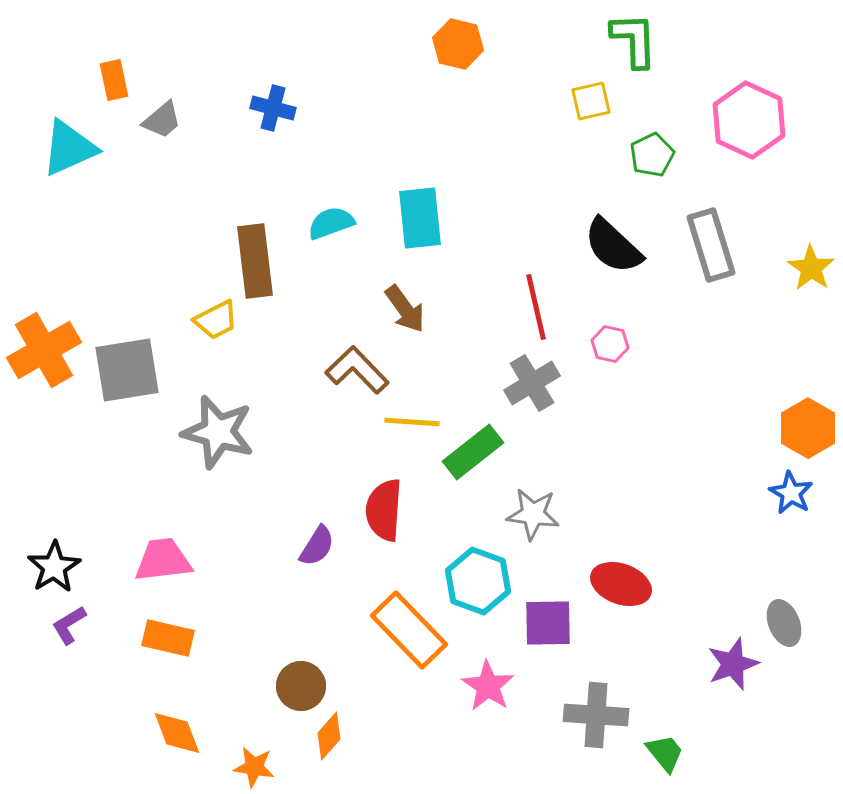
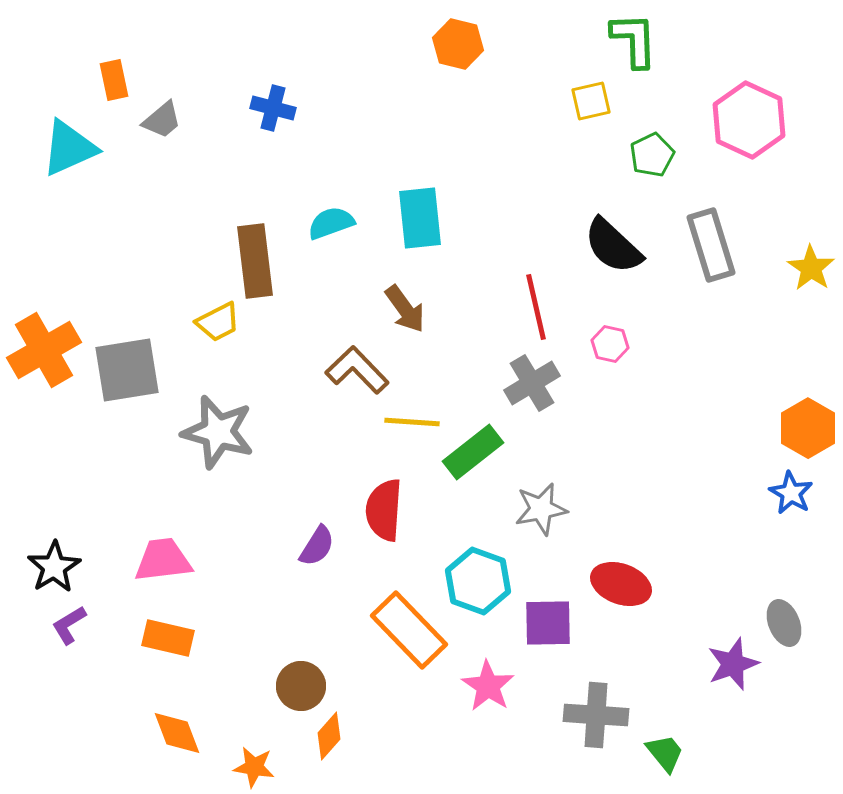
yellow trapezoid at (216, 320): moved 2 px right, 2 px down
gray star at (533, 514): moved 8 px right, 5 px up; rotated 18 degrees counterclockwise
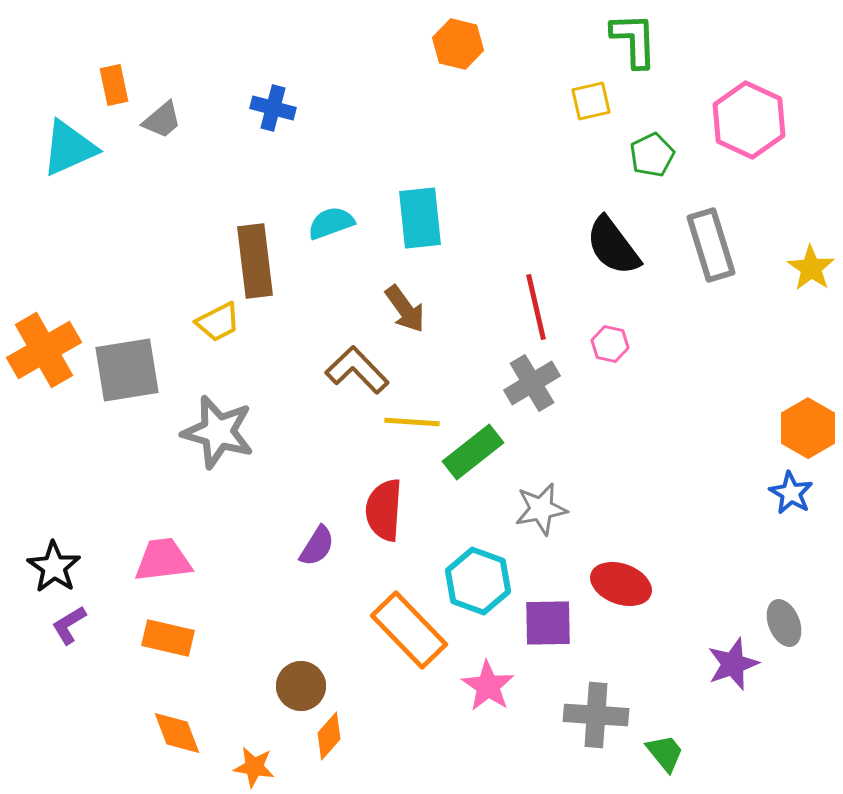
orange rectangle at (114, 80): moved 5 px down
black semicircle at (613, 246): rotated 10 degrees clockwise
black star at (54, 567): rotated 6 degrees counterclockwise
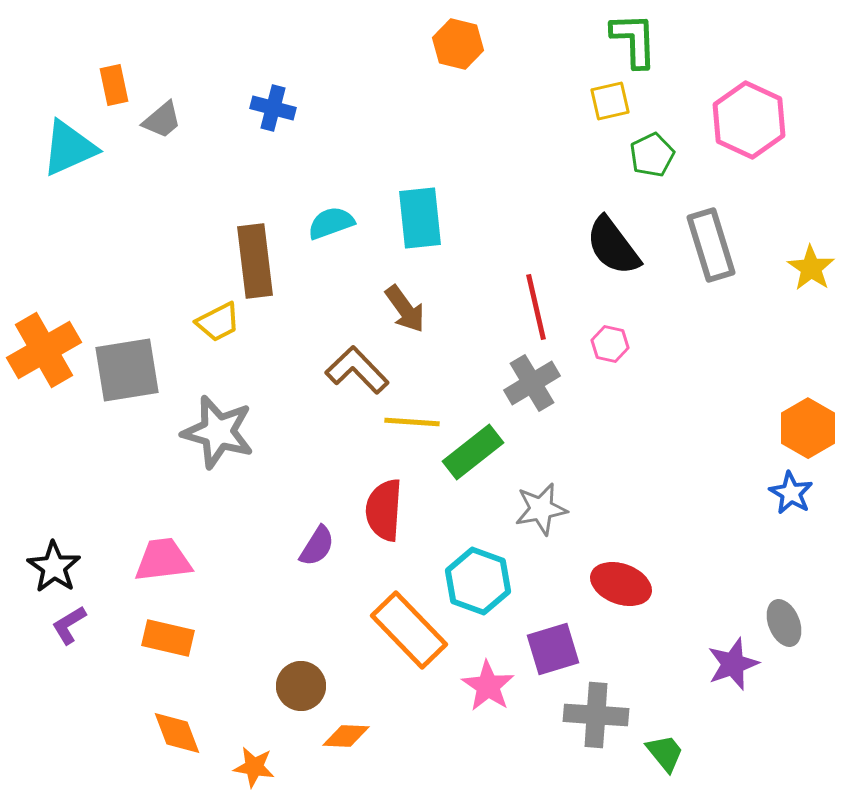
yellow square at (591, 101): moved 19 px right
purple square at (548, 623): moved 5 px right, 26 px down; rotated 16 degrees counterclockwise
orange diamond at (329, 736): moved 17 px right; rotated 51 degrees clockwise
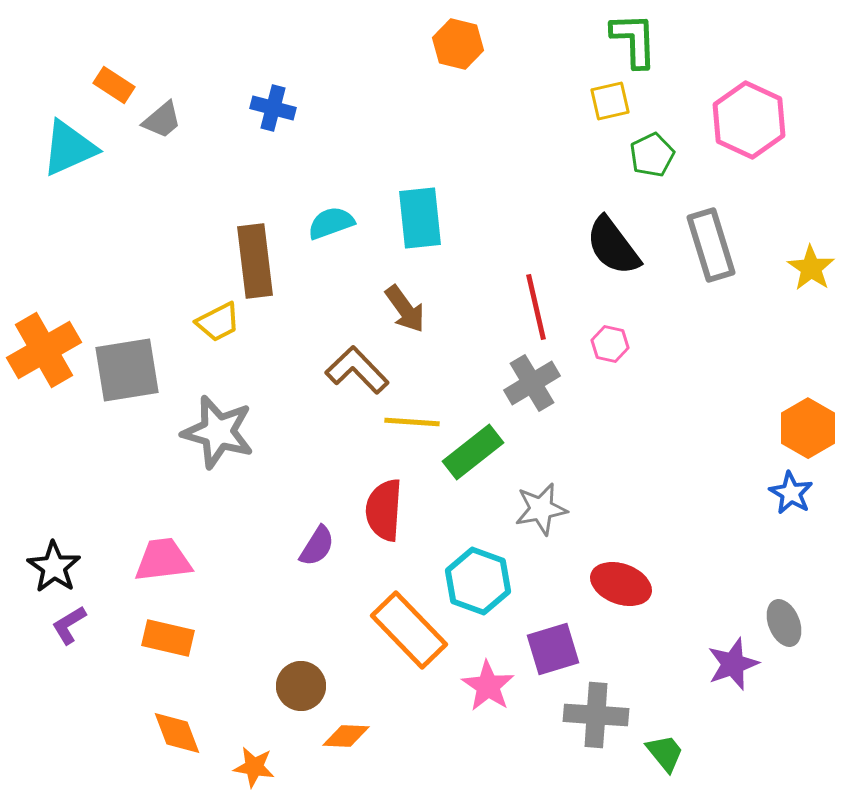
orange rectangle at (114, 85): rotated 45 degrees counterclockwise
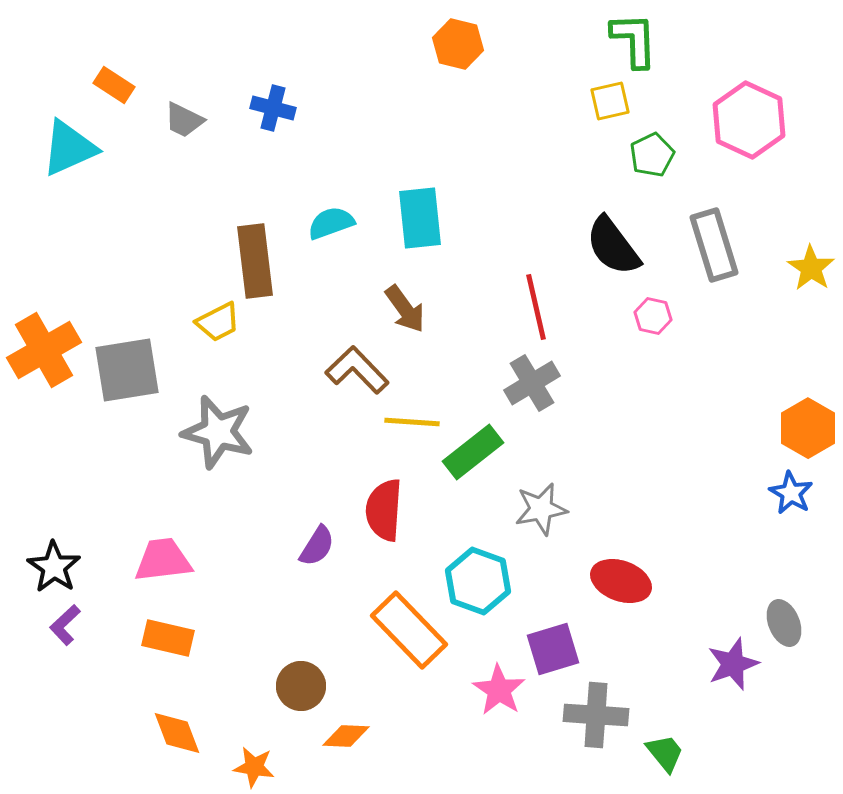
gray trapezoid at (162, 120): moved 22 px right; rotated 66 degrees clockwise
gray rectangle at (711, 245): moved 3 px right
pink hexagon at (610, 344): moved 43 px right, 28 px up
red ellipse at (621, 584): moved 3 px up
purple L-shape at (69, 625): moved 4 px left; rotated 12 degrees counterclockwise
pink star at (488, 686): moved 11 px right, 4 px down
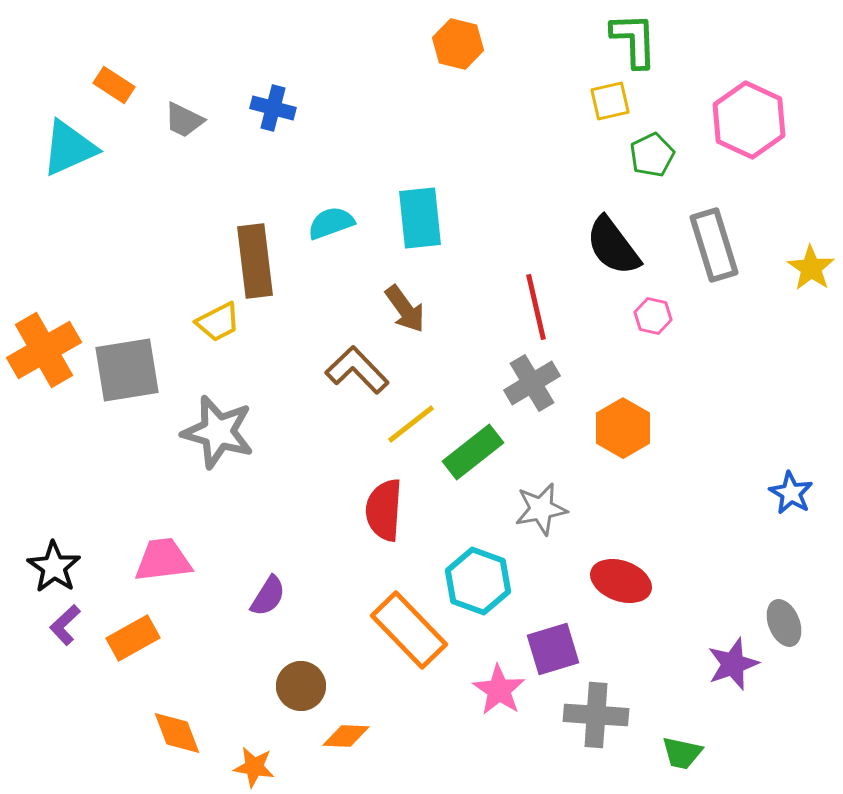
yellow line at (412, 422): moved 1 px left, 2 px down; rotated 42 degrees counterclockwise
orange hexagon at (808, 428): moved 185 px left
purple semicircle at (317, 546): moved 49 px left, 50 px down
orange rectangle at (168, 638): moved 35 px left; rotated 42 degrees counterclockwise
green trapezoid at (665, 753): moved 17 px right; rotated 141 degrees clockwise
